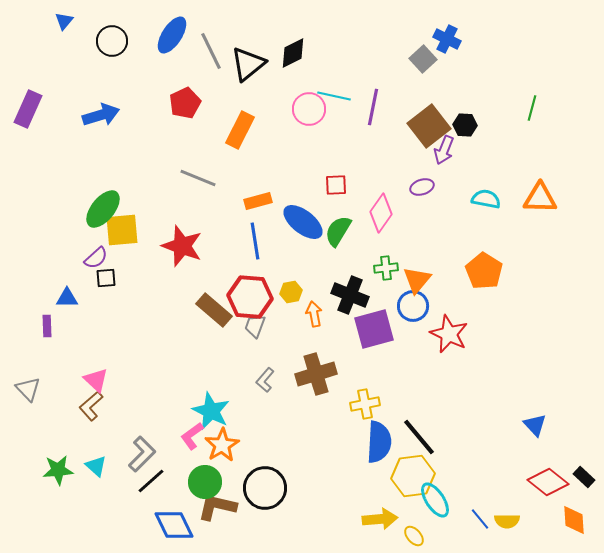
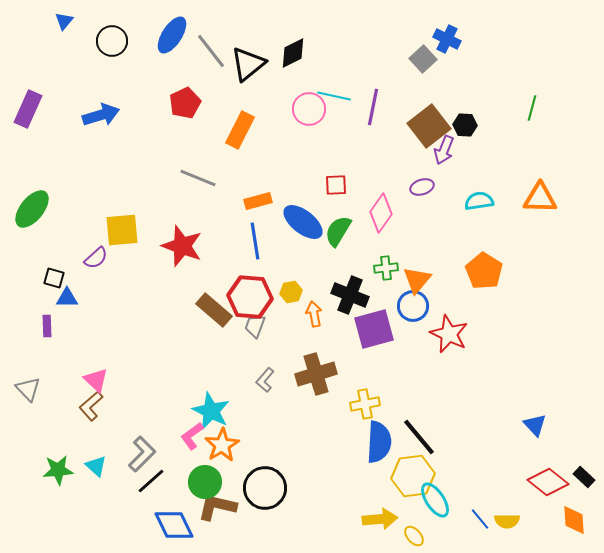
gray line at (211, 51): rotated 12 degrees counterclockwise
cyan semicircle at (486, 199): moved 7 px left, 2 px down; rotated 20 degrees counterclockwise
green ellipse at (103, 209): moved 71 px left
black square at (106, 278): moved 52 px left; rotated 20 degrees clockwise
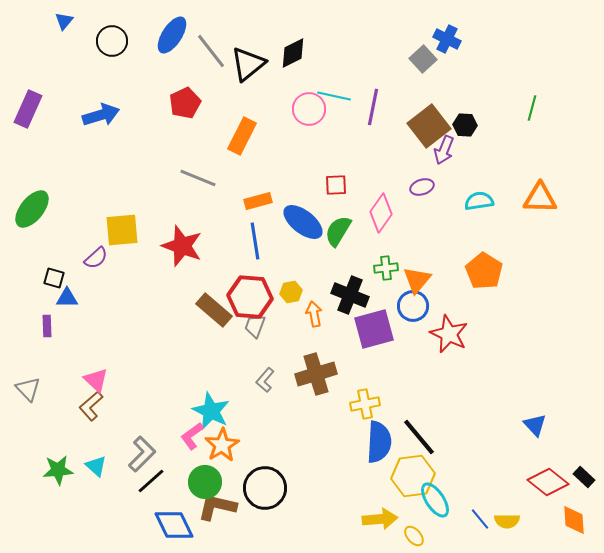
orange rectangle at (240, 130): moved 2 px right, 6 px down
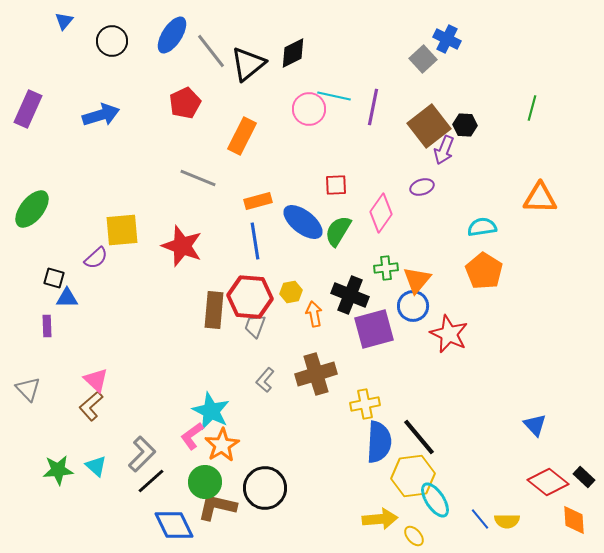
cyan semicircle at (479, 201): moved 3 px right, 26 px down
brown rectangle at (214, 310): rotated 54 degrees clockwise
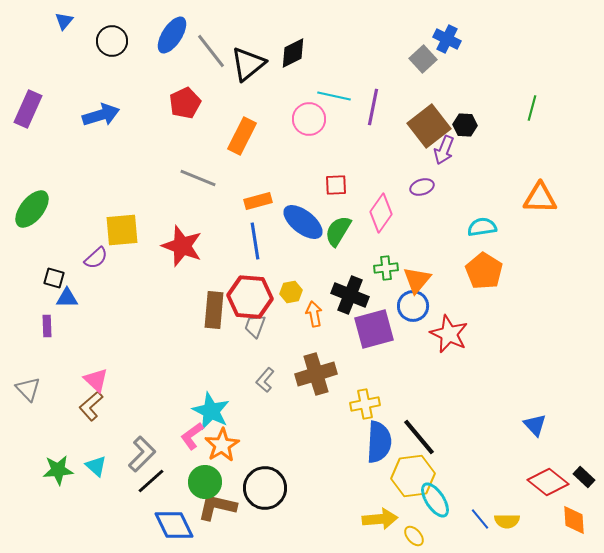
pink circle at (309, 109): moved 10 px down
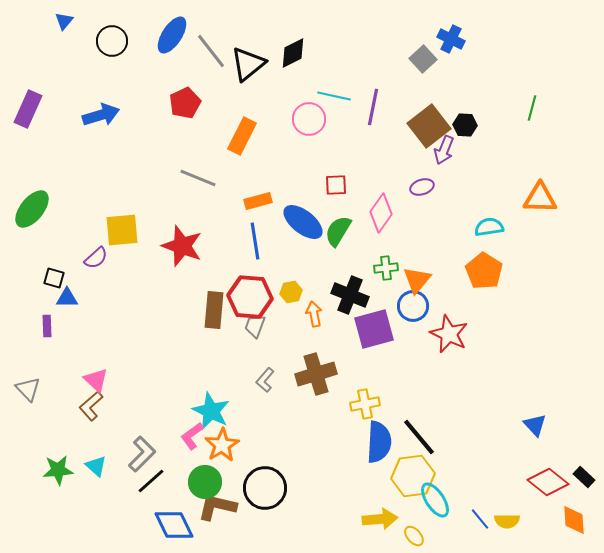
blue cross at (447, 39): moved 4 px right
cyan semicircle at (482, 227): moved 7 px right
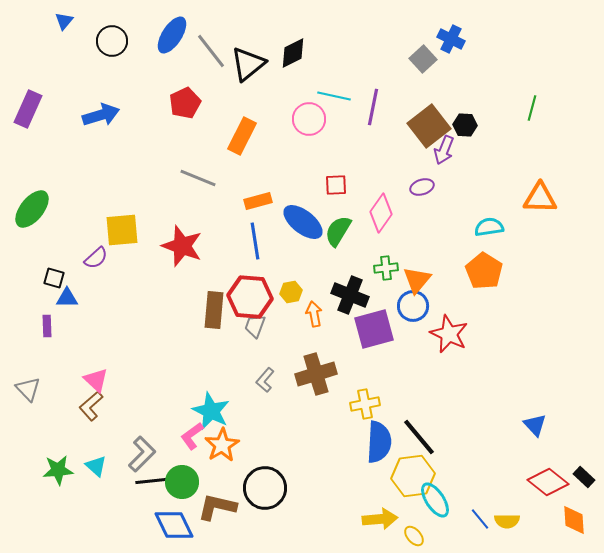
black line at (151, 481): rotated 36 degrees clockwise
green circle at (205, 482): moved 23 px left
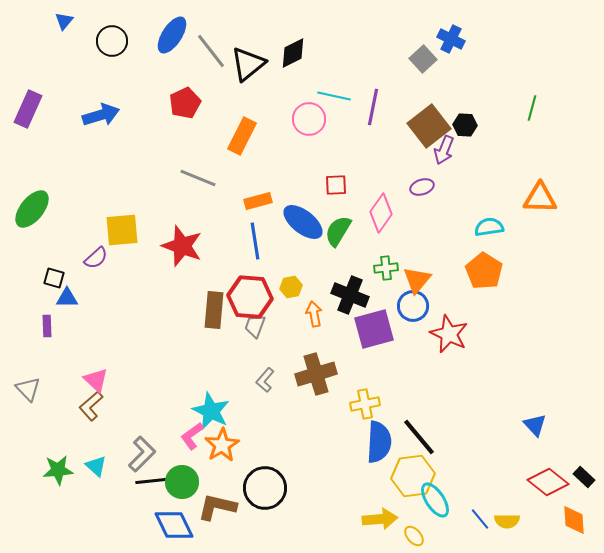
yellow hexagon at (291, 292): moved 5 px up
